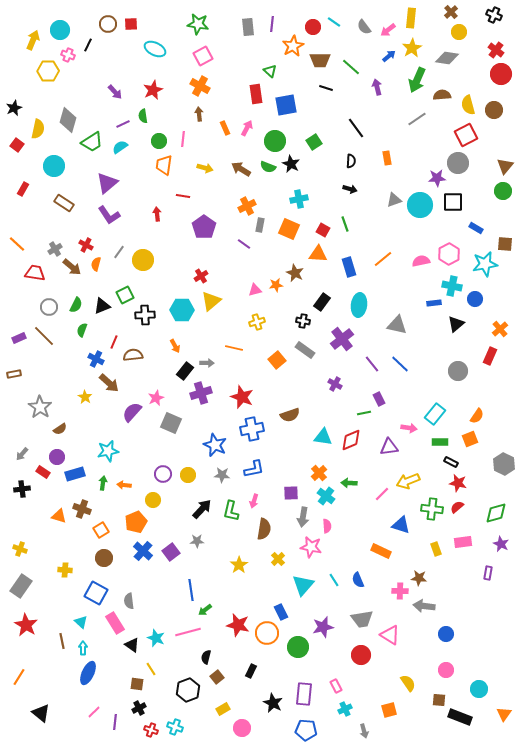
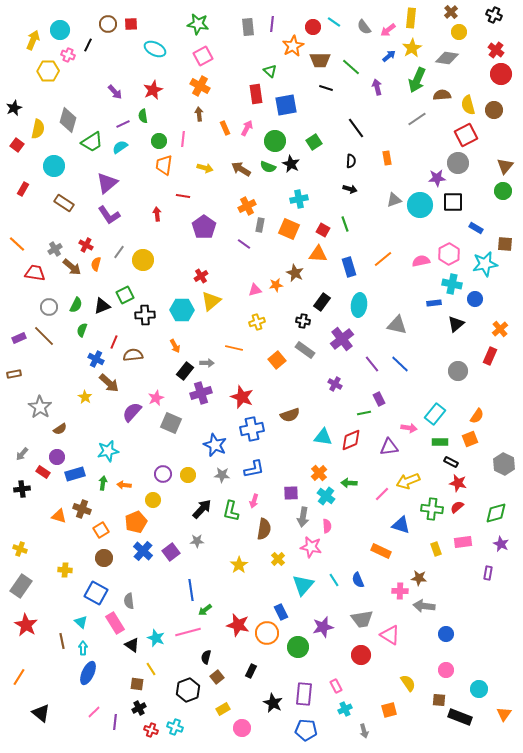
cyan cross at (452, 286): moved 2 px up
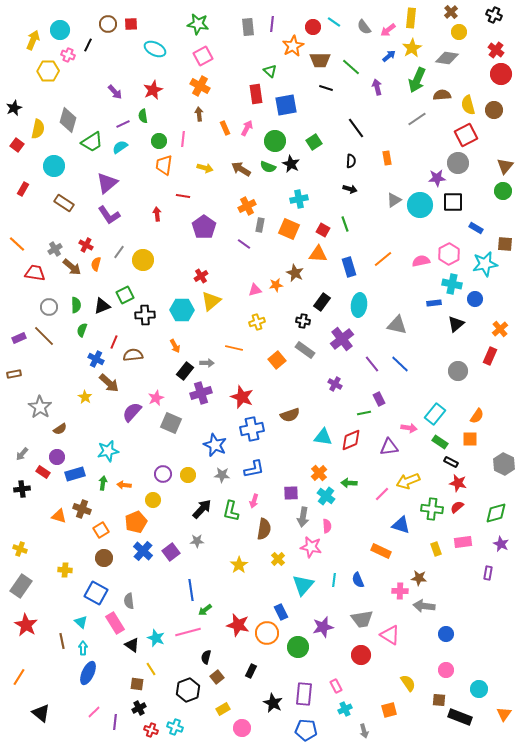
gray triangle at (394, 200): rotated 14 degrees counterclockwise
green semicircle at (76, 305): rotated 28 degrees counterclockwise
orange square at (470, 439): rotated 21 degrees clockwise
green rectangle at (440, 442): rotated 35 degrees clockwise
cyan line at (334, 580): rotated 40 degrees clockwise
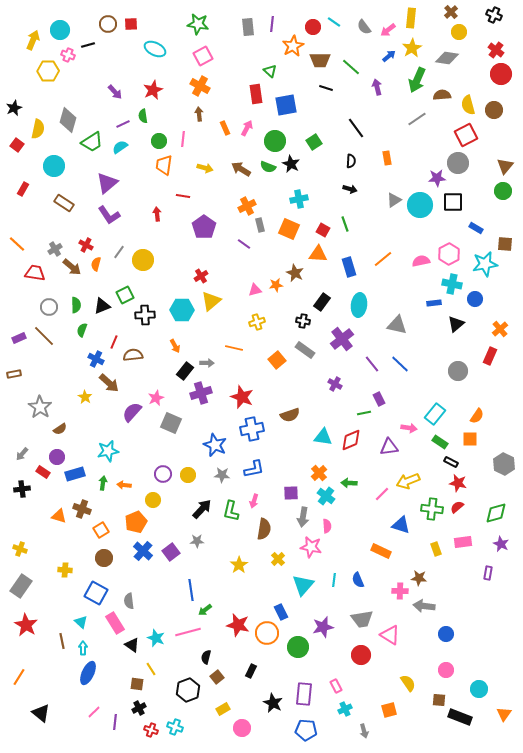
black line at (88, 45): rotated 48 degrees clockwise
gray rectangle at (260, 225): rotated 24 degrees counterclockwise
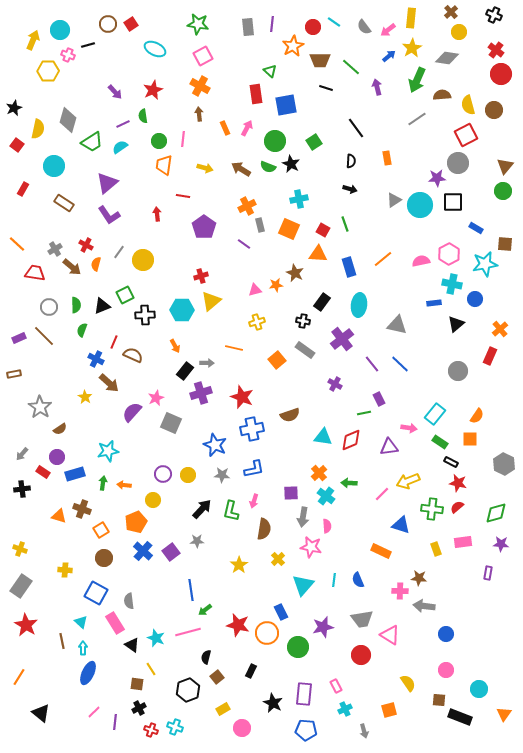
red square at (131, 24): rotated 32 degrees counterclockwise
red cross at (201, 276): rotated 16 degrees clockwise
brown semicircle at (133, 355): rotated 30 degrees clockwise
purple star at (501, 544): rotated 21 degrees counterclockwise
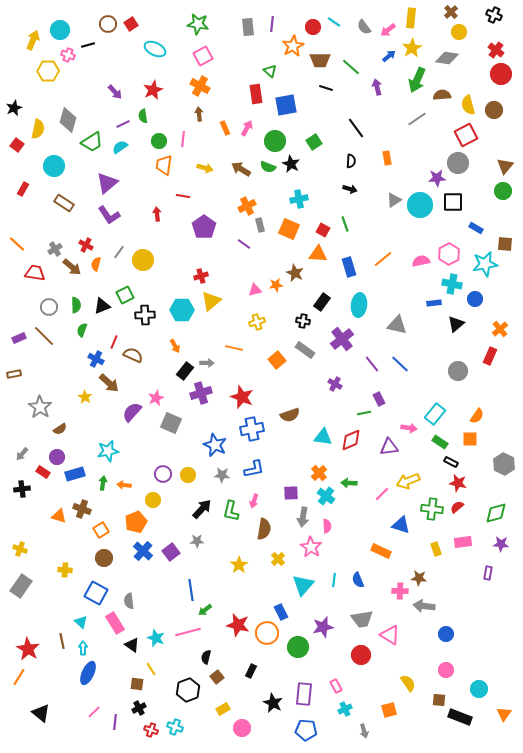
pink star at (311, 547): rotated 20 degrees clockwise
red star at (26, 625): moved 2 px right, 24 px down
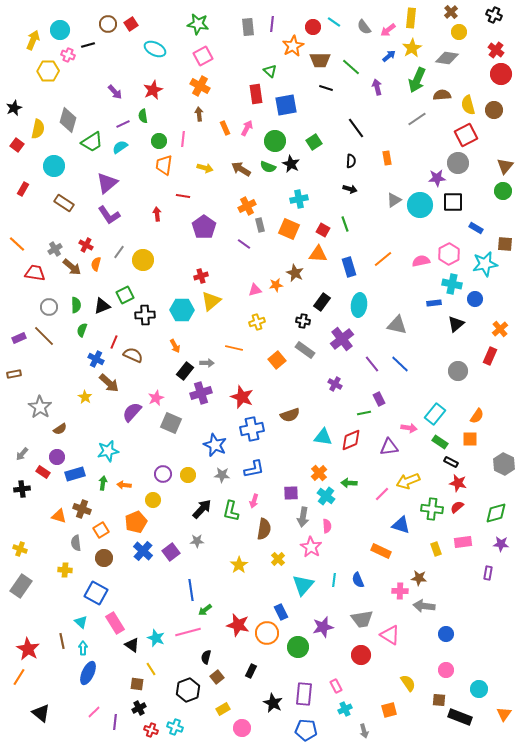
gray semicircle at (129, 601): moved 53 px left, 58 px up
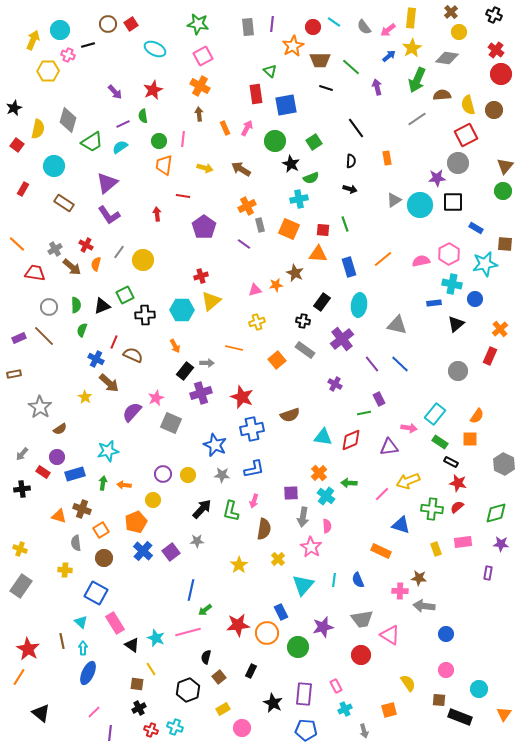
green semicircle at (268, 167): moved 43 px right, 11 px down; rotated 42 degrees counterclockwise
red square at (323, 230): rotated 24 degrees counterclockwise
blue line at (191, 590): rotated 20 degrees clockwise
red star at (238, 625): rotated 20 degrees counterclockwise
brown square at (217, 677): moved 2 px right
purple line at (115, 722): moved 5 px left, 11 px down
